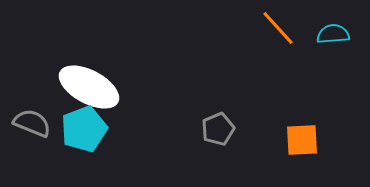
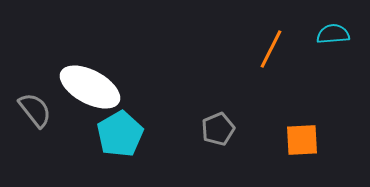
orange line: moved 7 px left, 21 px down; rotated 69 degrees clockwise
white ellipse: moved 1 px right
gray semicircle: moved 3 px right, 13 px up; rotated 30 degrees clockwise
cyan pentagon: moved 36 px right, 5 px down; rotated 9 degrees counterclockwise
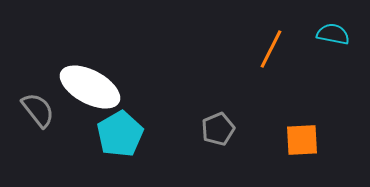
cyan semicircle: rotated 16 degrees clockwise
gray semicircle: moved 3 px right
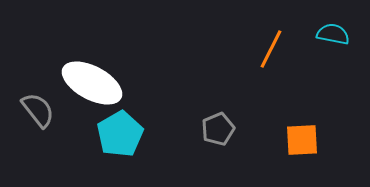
white ellipse: moved 2 px right, 4 px up
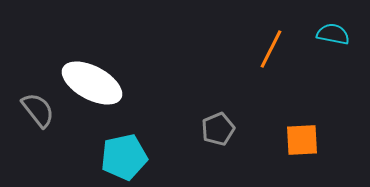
cyan pentagon: moved 4 px right, 23 px down; rotated 18 degrees clockwise
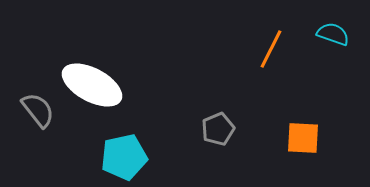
cyan semicircle: rotated 8 degrees clockwise
white ellipse: moved 2 px down
orange square: moved 1 px right, 2 px up; rotated 6 degrees clockwise
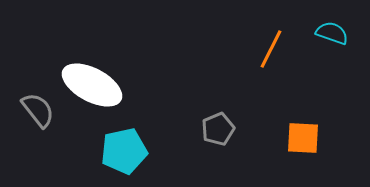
cyan semicircle: moved 1 px left, 1 px up
cyan pentagon: moved 6 px up
